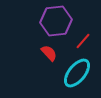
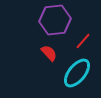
purple hexagon: moved 1 px left, 1 px up
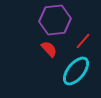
red semicircle: moved 4 px up
cyan ellipse: moved 1 px left, 2 px up
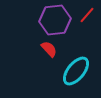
red line: moved 4 px right, 26 px up
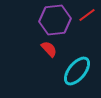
red line: rotated 12 degrees clockwise
cyan ellipse: moved 1 px right
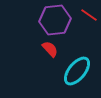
red line: moved 2 px right; rotated 72 degrees clockwise
red semicircle: moved 1 px right
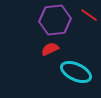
red semicircle: rotated 72 degrees counterclockwise
cyan ellipse: moved 1 px left, 1 px down; rotated 76 degrees clockwise
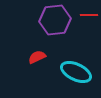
red line: rotated 36 degrees counterclockwise
red semicircle: moved 13 px left, 8 px down
